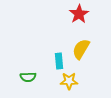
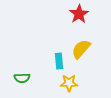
yellow semicircle: rotated 10 degrees clockwise
green semicircle: moved 6 px left, 1 px down
yellow star: moved 2 px down
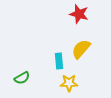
red star: rotated 24 degrees counterclockwise
green semicircle: rotated 28 degrees counterclockwise
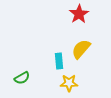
red star: rotated 24 degrees clockwise
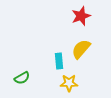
red star: moved 2 px right, 2 px down; rotated 12 degrees clockwise
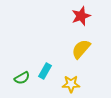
cyan rectangle: moved 14 px left, 10 px down; rotated 35 degrees clockwise
yellow star: moved 2 px right, 1 px down
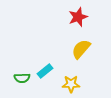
red star: moved 3 px left, 1 px down
cyan rectangle: rotated 21 degrees clockwise
green semicircle: rotated 28 degrees clockwise
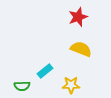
yellow semicircle: rotated 70 degrees clockwise
green semicircle: moved 8 px down
yellow star: moved 1 px down
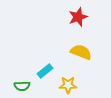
yellow semicircle: moved 3 px down
yellow star: moved 3 px left
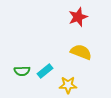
green semicircle: moved 15 px up
